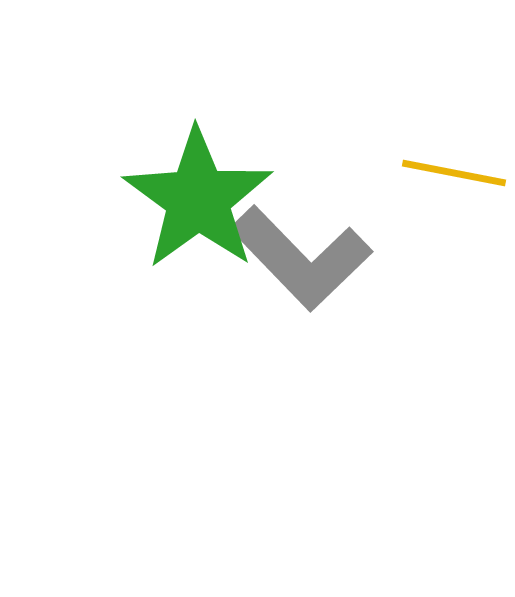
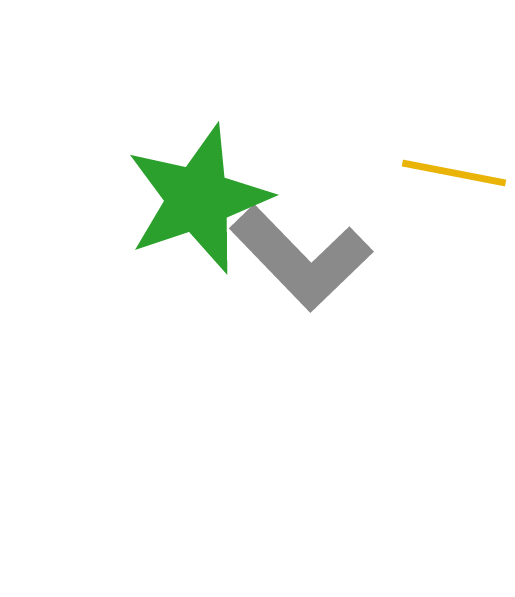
green star: rotated 17 degrees clockwise
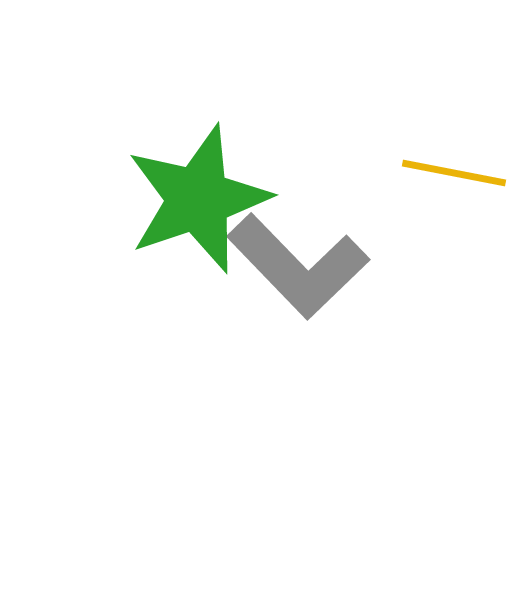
gray L-shape: moved 3 px left, 8 px down
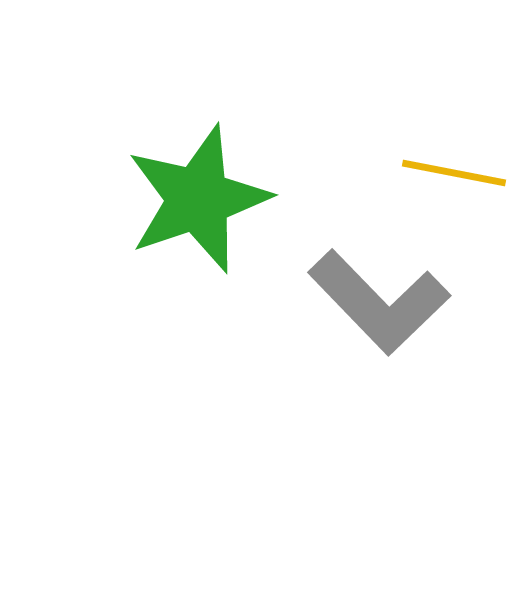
gray L-shape: moved 81 px right, 36 px down
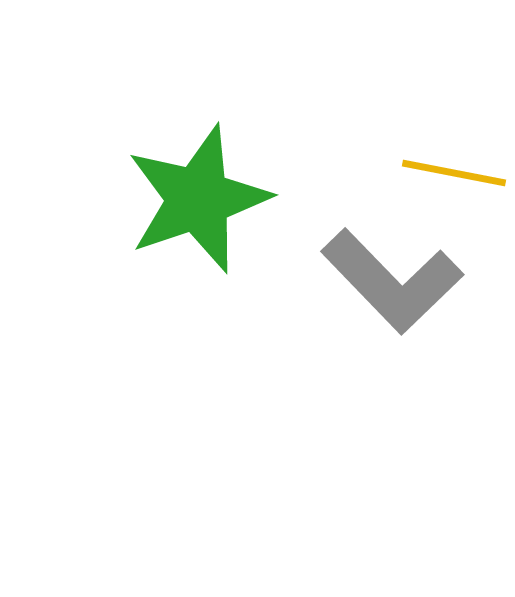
gray L-shape: moved 13 px right, 21 px up
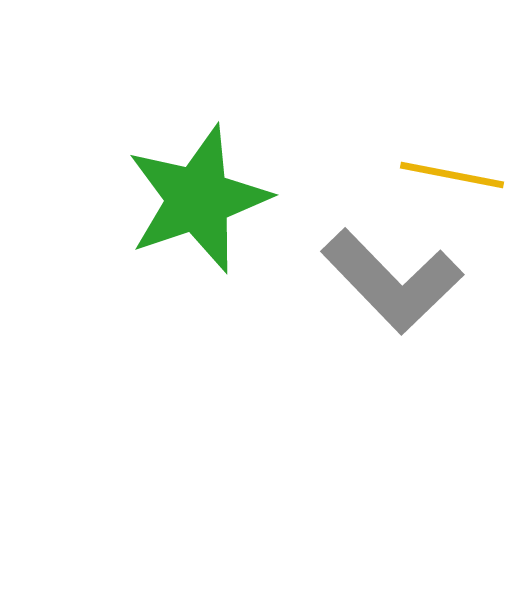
yellow line: moved 2 px left, 2 px down
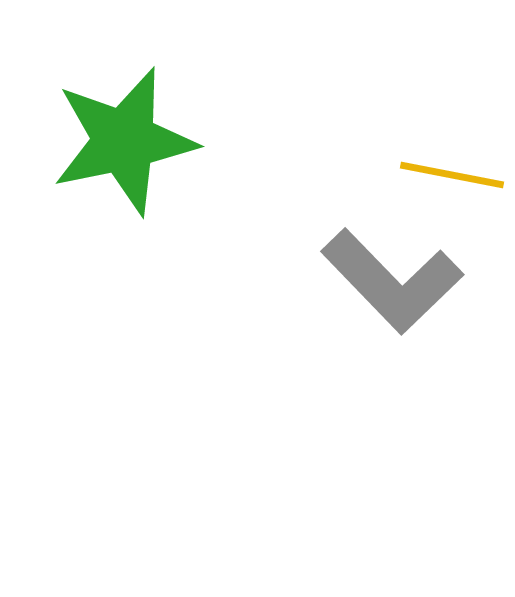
green star: moved 74 px left, 58 px up; rotated 7 degrees clockwise
